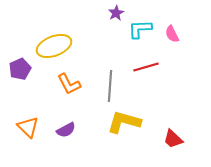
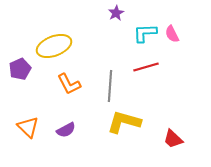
cyan L-shape: moved 5 px right, 4 px down
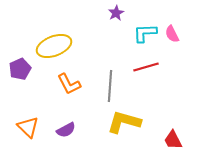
red trapezoid: moved 1 px down; rotated 20 degrees clockwise
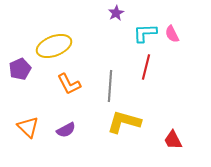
red line: rotated 60 degrees counterclockwise
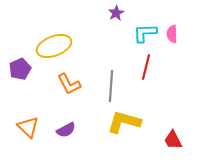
pink semicircle: rotated 24 degrees clockwise
gray line: moved 1 px right
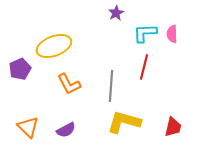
red line: moved 2 px left
red trapezoid: moved 13 px up; rotated 140 degrees counterclockwise
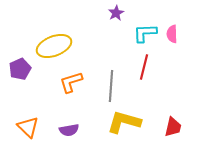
orange L-shape: moved 2 px right, 2 px up; rotated 100 degrees clockwise
purple semicircle: moved 3 px right; rotated 18 degrees clockwise
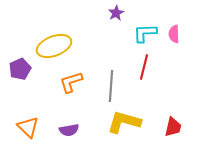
pink semicircle: moved 2 px right
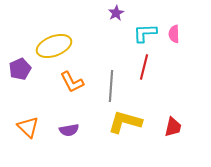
orange L-shape: moved 1 px right; rotated 100 degrees counterclockwise
yellow L-shape: moved 1 px right
